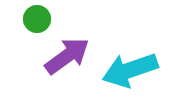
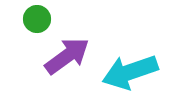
cyan arrow: moved 2 px down
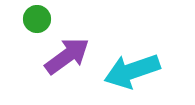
cyan arrow: moved 2 px right, 1 px up
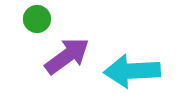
cyan arrow: rotated 16 degrees clockwise
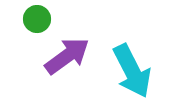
cyan arrow: rotated 114 degrees counterclockwise
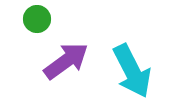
purple arrow: moved 1 px left, 5 px down
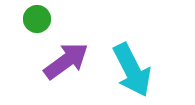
cyan arrow: moved 1 px up
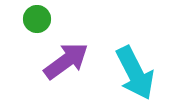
cyan arrow: moved 3 px right, 3 px down
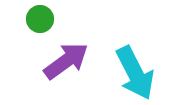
green circle: moved 3 px right
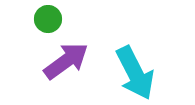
green circle: moved 8 px right
